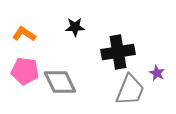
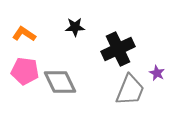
black cross: moved 3 px up; rotated 16 degrees counterclockwise
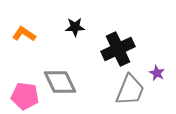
pink pentagon: moved 25 px down
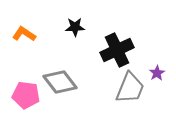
black cross: moved 1 px left, 1 px down
purple star: rotated 14 degrees clockwise
gray diamond: rotated 12 degrees counterclockwise
gray trapezoid: moved 2 px up
pink pentagon: moved 1 px right, 1 px up
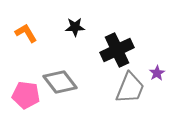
orange L-shape: moved 2 px right, 1 px up; rotated 25 degrees clockwise
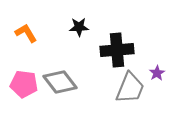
black star: moved 4 px right
black cross: rotated 20 degrees clockwise
pink pentagon: moved 2 px left, 11 px up
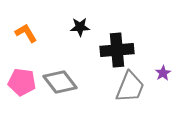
black star: moved 1 px right
purple star: moved 6 px right
pink pentagon: moved 2 px left, 2 px up
gray trapezoid: moved 1 px up
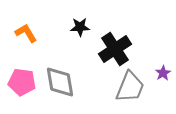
black cross: moved 2 px left, 1 px up; rotated 28 degrees counterclockwise
gray diamond: rotated 28 degrees clockwise
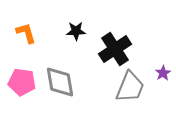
black star: moved 4 px left, 4 px down
orange L-shape: rotated 15 degrees clockwise
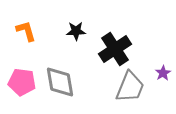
orange L-shape: moved 2 px up
